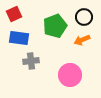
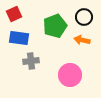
orange arrow: rotated 35 degrees clockwise
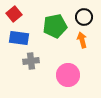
red square: rotated 14 degrees counterclockwise
green pentagon: rotated 10 degrees clockwise
orange arrow: rotated 63 degrees clockwise
pink circle: moved 2 px left
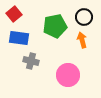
gray cross: rotated 21 degrees clockwise
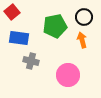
red square: moved 2 px left, 2 px up
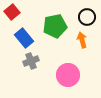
black circle: moved 3 px right
blue rectangle: moved 5 px right; rotated 42 degrees clockwise
gray cross: rotated 35 degrees counterclockwise
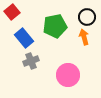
orange arrow: moved 2 px right, 3 px up
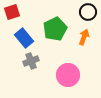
red square: rotated 21 degrees clockwise
black circle: moved 1 px right, 5 px up
green pentagon: moved 3 px down; rotated 15 degrees counterclockwise
orange arrow: rotated 35 degrees clockwise
